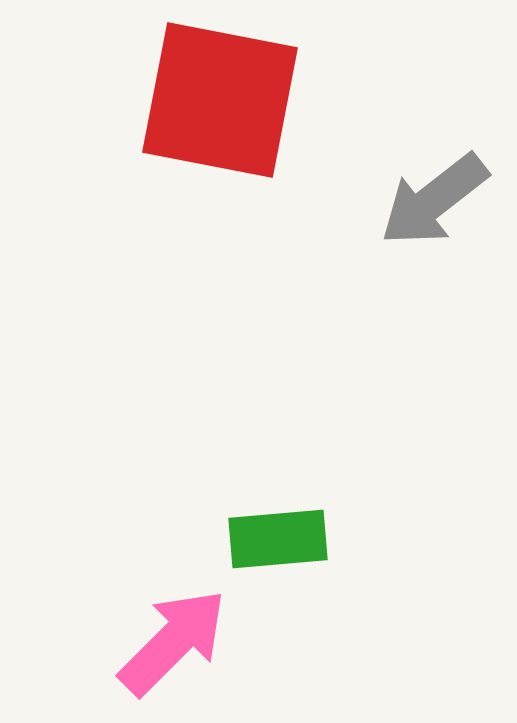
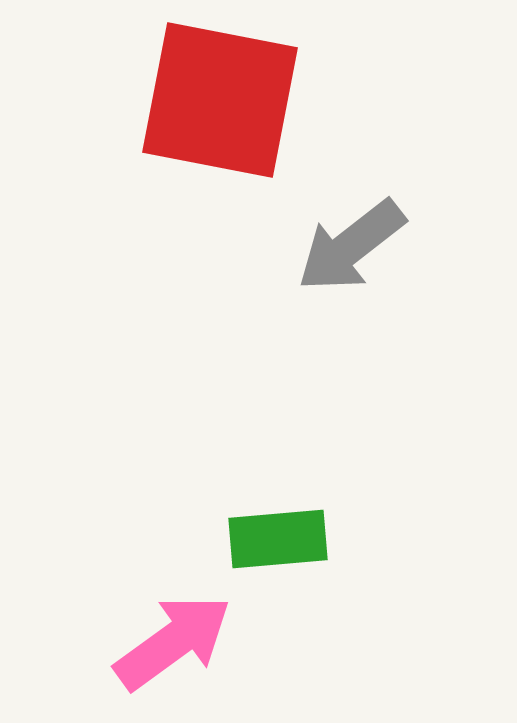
gray arrow: moved 83 px left, 46 px down
pink arrow: rotated 9 degrees clockwise
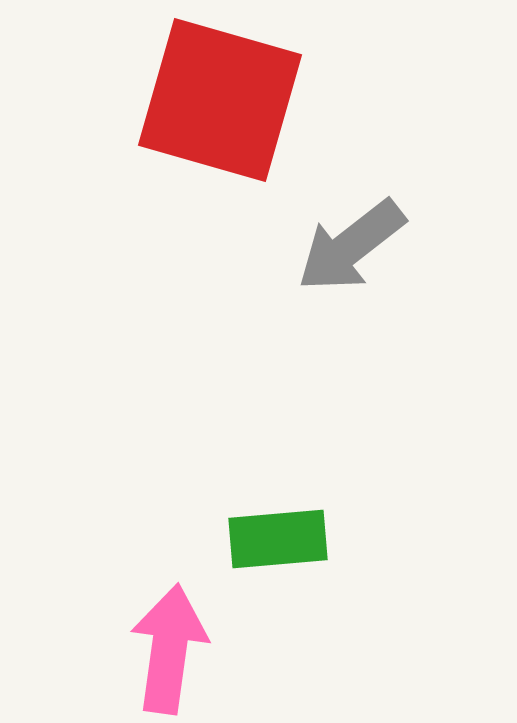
red square: rotated 5 degrees clockwise
pink arrow: moved 4 px left, 7 px down; rotated 46 degrees counterclockwise
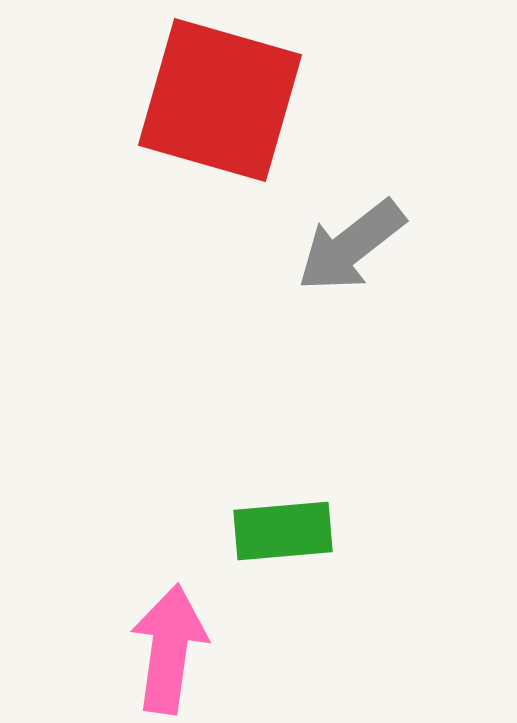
green rectangle: moved 5 px right, 8 px up
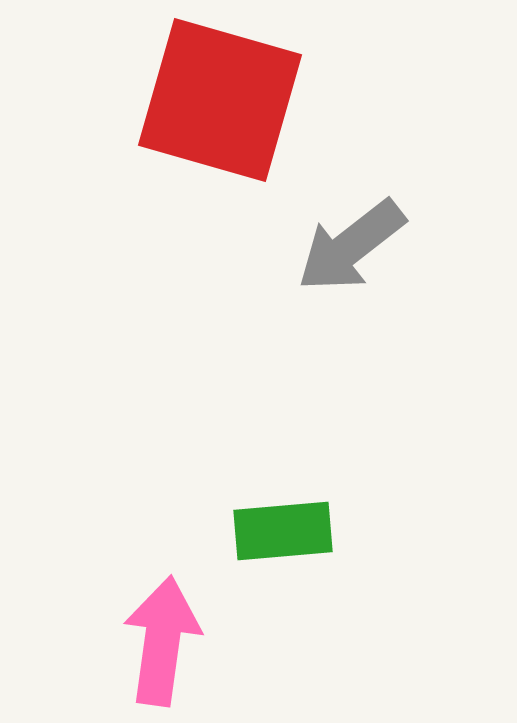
pink arrow: moved 7 px left, 8 px up
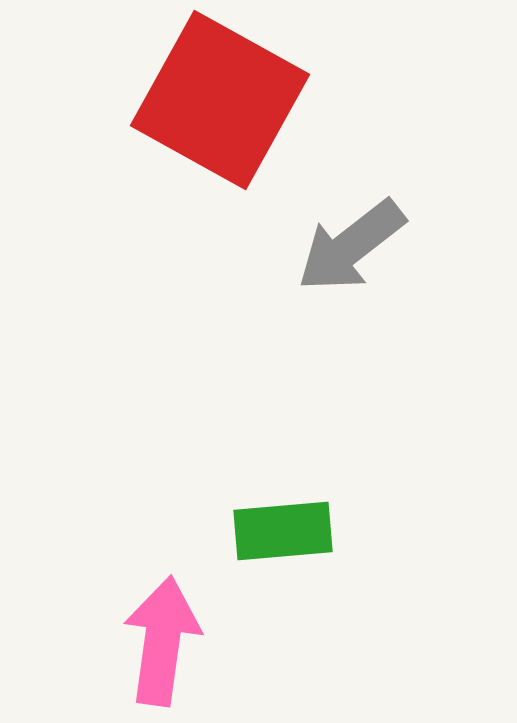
red square: rotated 13 degrees clockwise
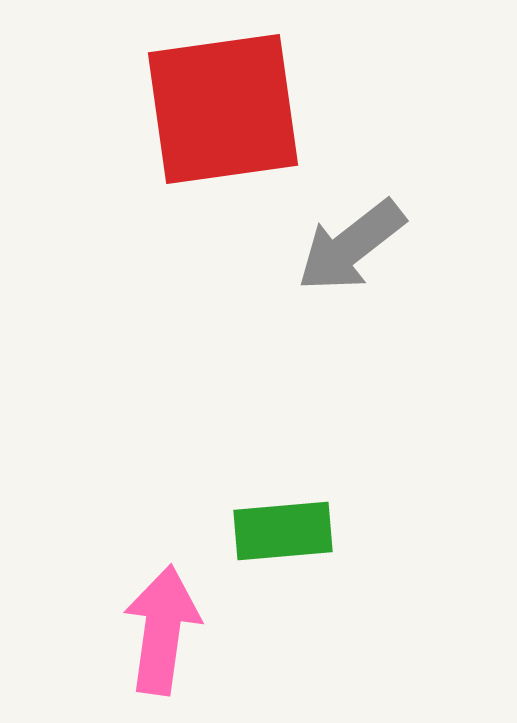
red square: moved 3 px right, 9 px down; rotated 37 degrees counterclockwise
pink arrow: moved 11 px up
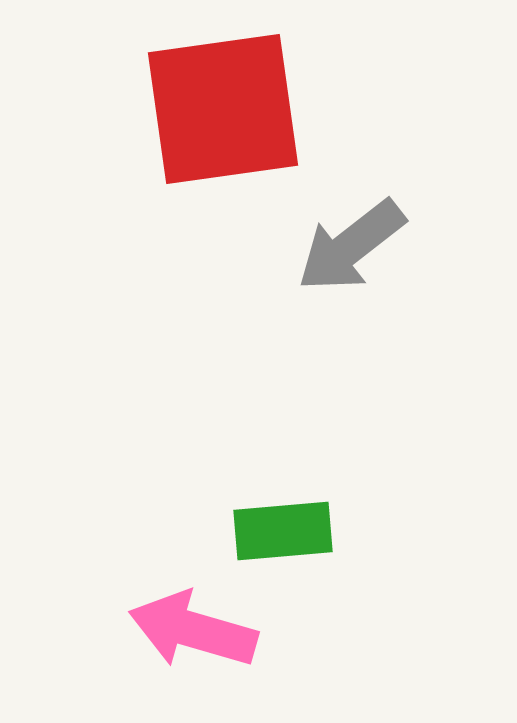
pink arrow: moved 31 px right; rotated 82 degrees counterclockwise
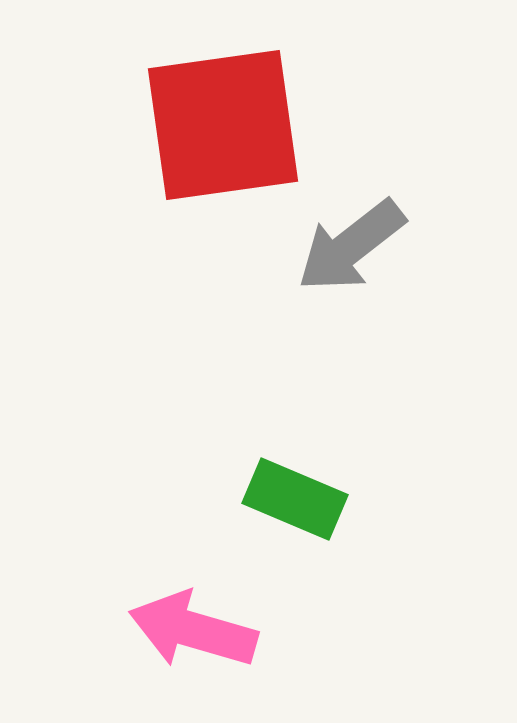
red square: moved 16 px down
green rectangle: moved 12 px right, 32 px up; rotated 28 degrees clockwise
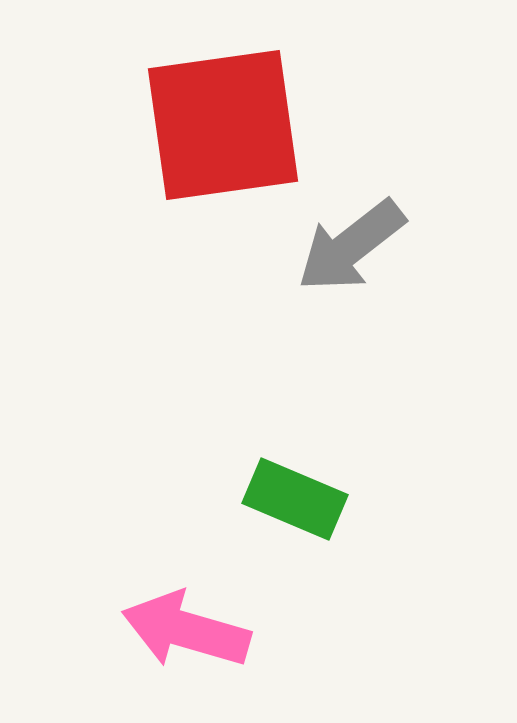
pink arrow: moved 7 px left
